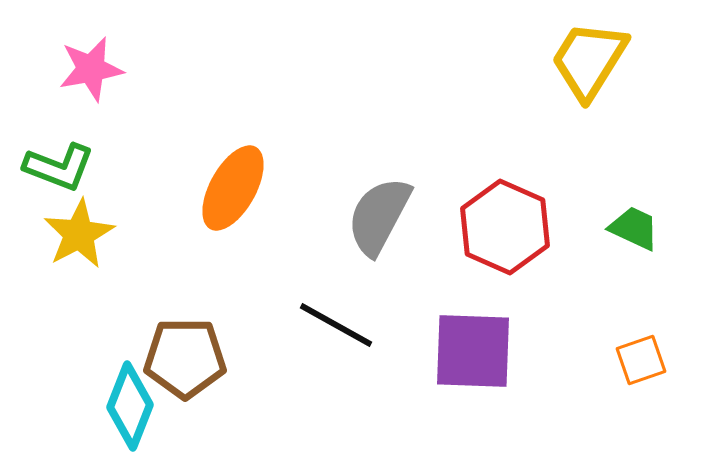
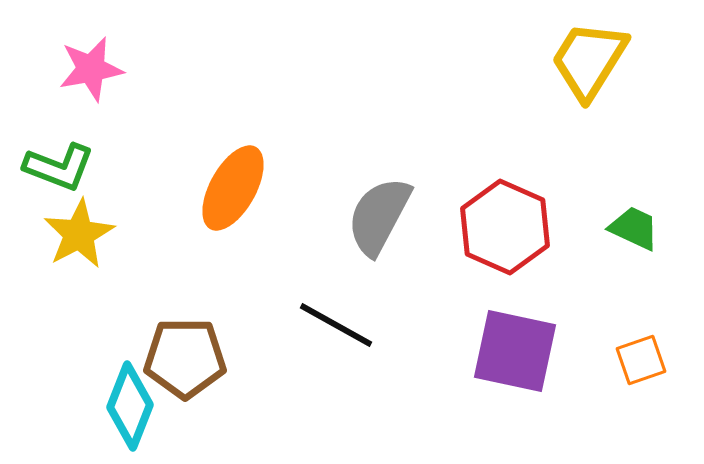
purple square: moved 42 px right; rotated 10 degrees clockwise
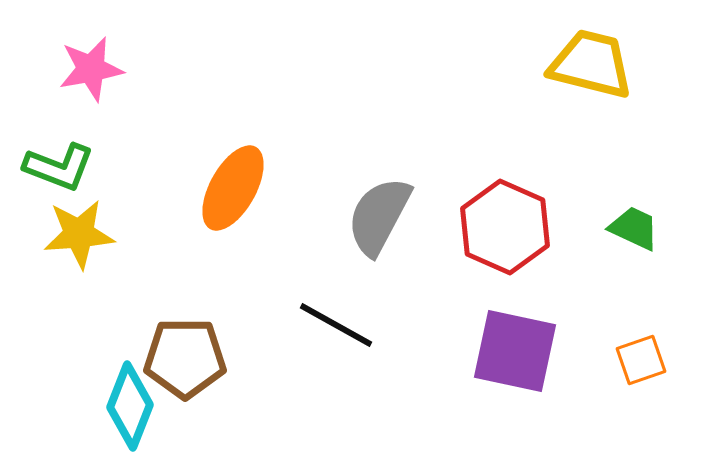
yellow trapezoid: moved 2 px right, 4 px down; rotated 72 degrees clockwise
yellow star: rotated 24 degrees clockwise
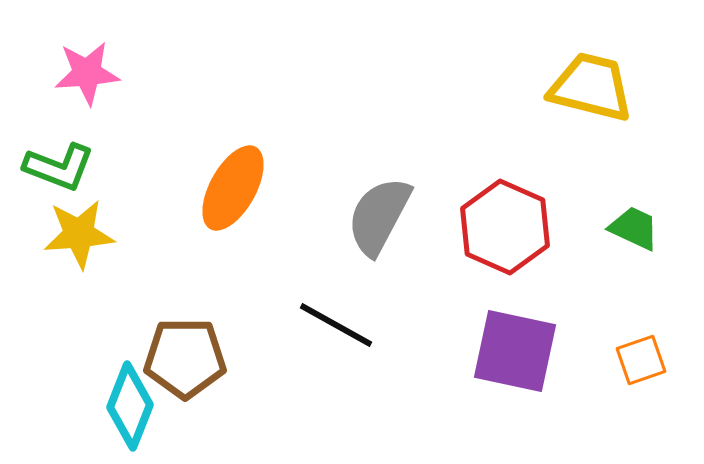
yellow trapezoid: moved 23 px down
pink star: moved 4 px left, 4 px down; rotated 6 degrees clockwise
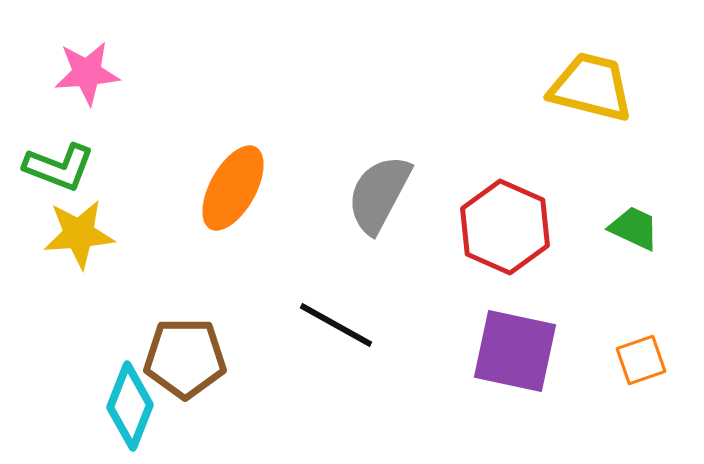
gray semicircle: moved 22 px up
